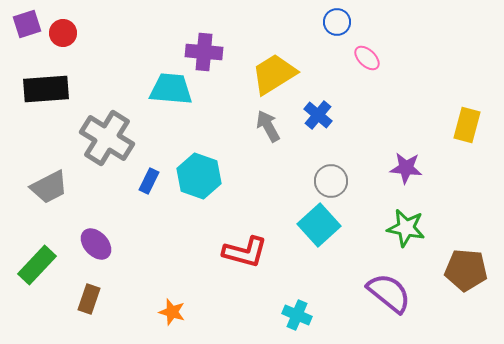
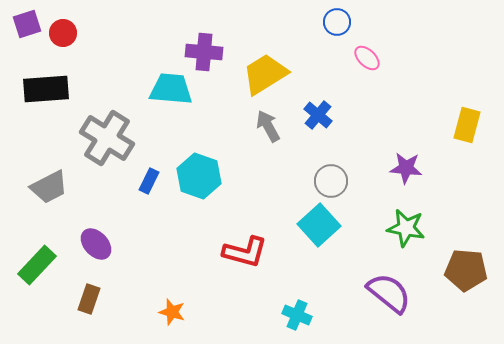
yellow trapezoid: moved 9 px left
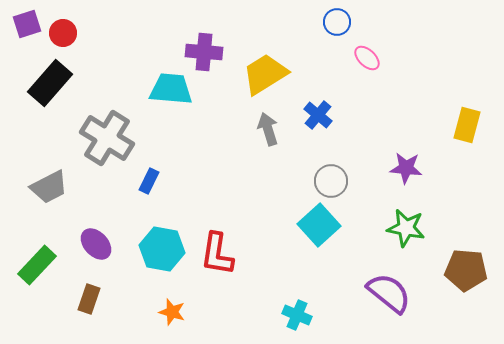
black rectangle: moved 4 px right, 6 px up; rotated 45 degrees counterclockwise
gray arrow: moved 3 px down; rotated 12 degrees clockwise
cyan hexagon: moved 37 px left, 73 px down; rotated 9 degrees counterclockwise
red L-shape: moved 28 px left, 2 px down; rotated 84 degrees clockwise
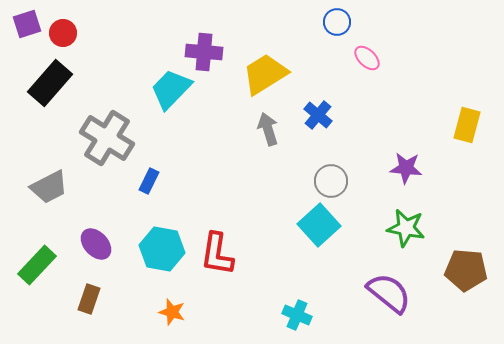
cyan trapezoid: rotated 51 degrees counterclockwise
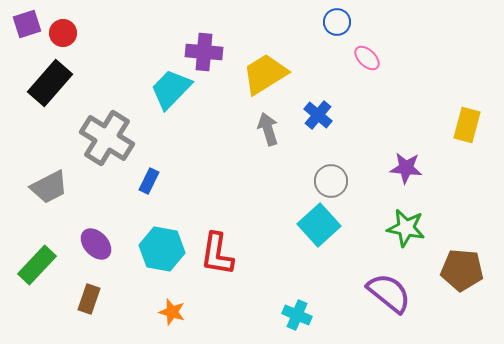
brown pentagon: moved 4 px left
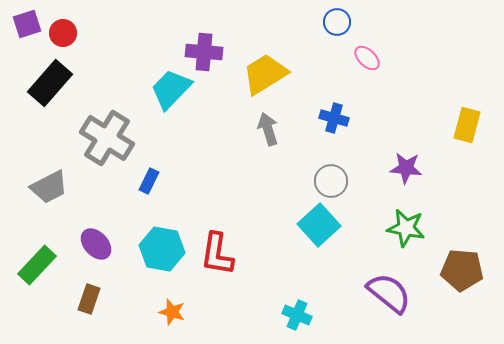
blue cross: moved 16 px right, 3 px down; rotated 24 degrees counterclockwise
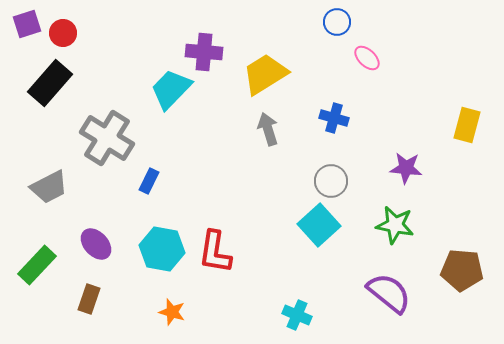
green star: moved 11 px left, 3 px up
red L-shape: moved 2 px left, 2 px up
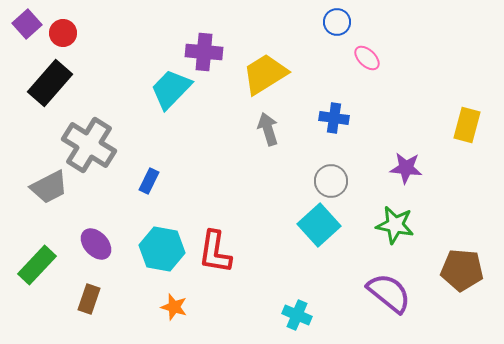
purple square: rotated 24 degrees counterclockwise
blue cross: rotated 8 degrees counterclockwise
gray cross: moved 18 px left, 7 px down
orange star: moved 2 px right, 5 px up
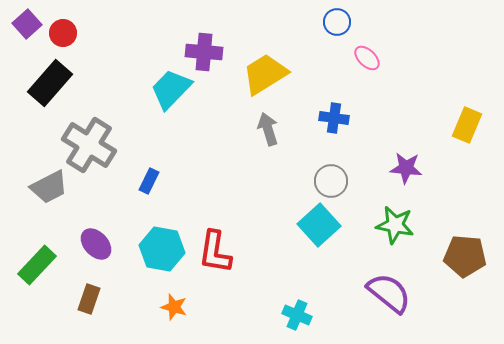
yellow rectangle: rotated 8 degrees clockwise
brown pentagon: moved 3 px right, 14 px up
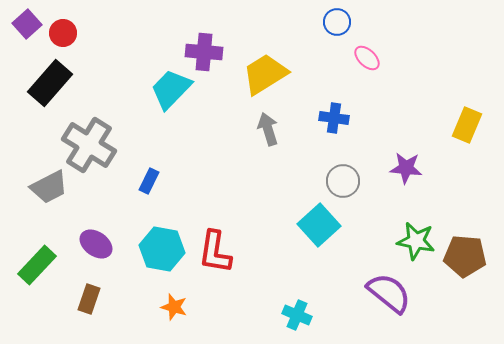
gray circle: moved 12 px right
green star: moved 21 px right, 16 px down
purple ellipse: rotated 12 degrees counterclockwise
